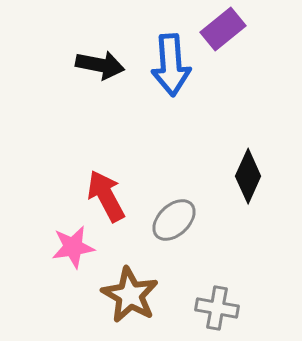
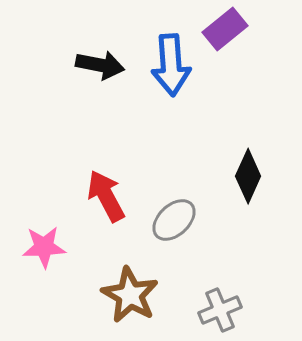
purple rectangle: moved 2 px right
pink star: moved 29 px left; rotated 6 degrees clockwise
gray cross: moved 3 px right, 2 px down; rotated 33 degrees counterclockwise
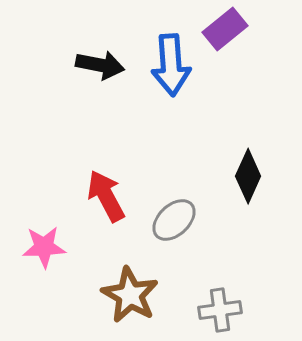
gray cross: rotated 15 degrees clockwise
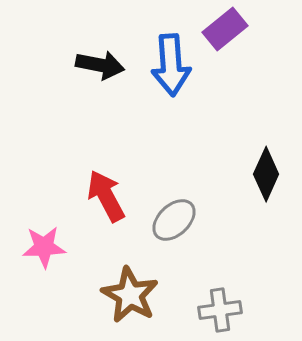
black diamond: moved 18 px right, 2 px up
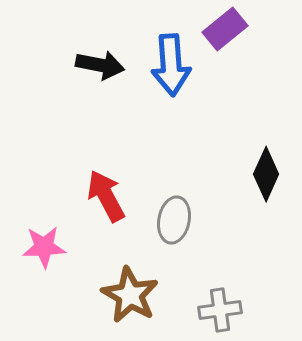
gray ellipse: rotated 36 degrees counterclockwise
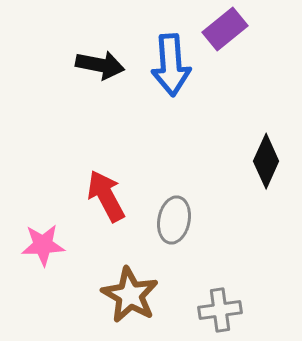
black diamond: moved 13 px up
pink star: moved 1 px left, 2 px up
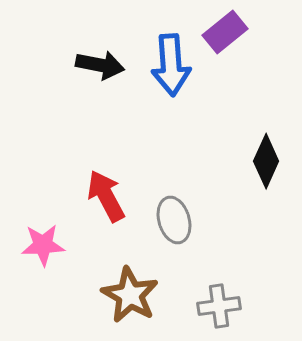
purple rectangle: moved 3 px down
gray ellipse: rotated 27 degrees counterclockwise
gray cross: moved 1 px left, 4 px up
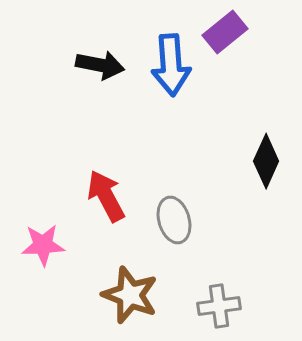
brown star: rotated 8 degrees counterclockwise
